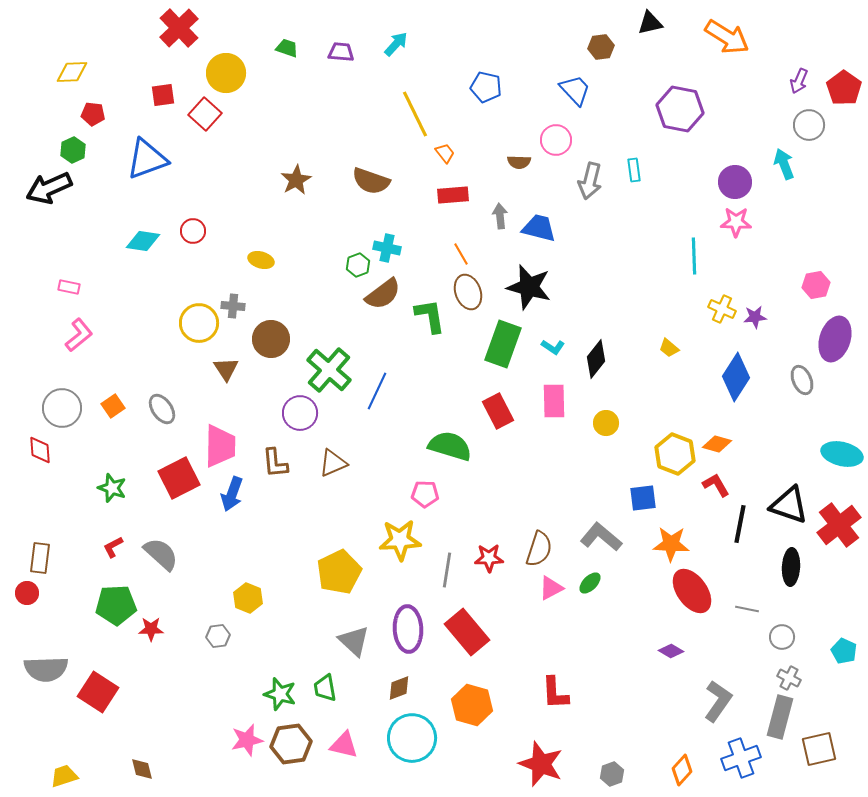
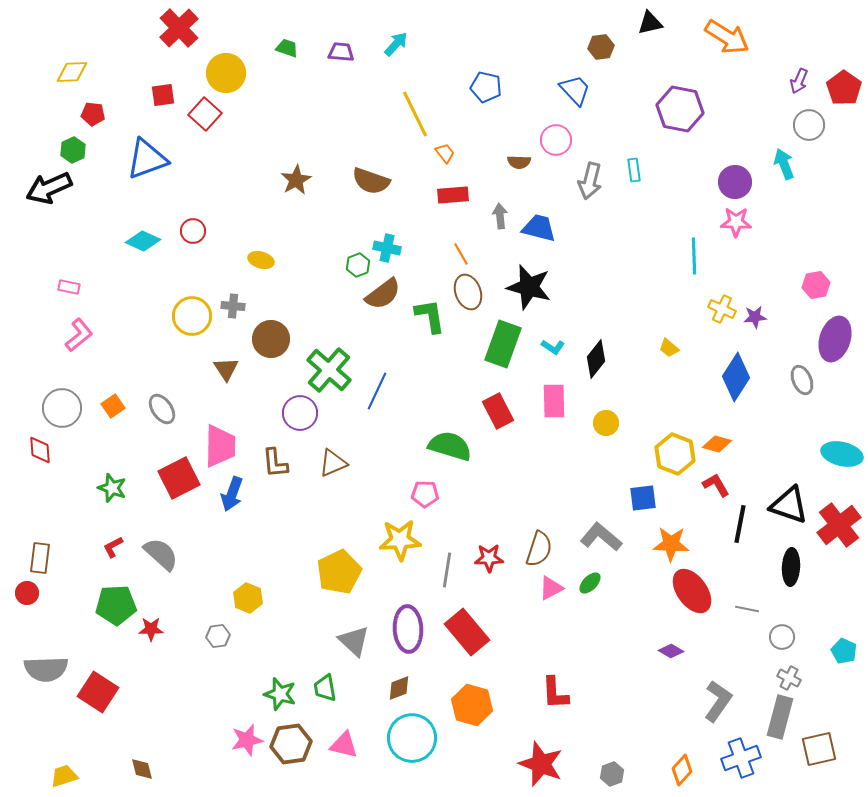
cyan diamond at (143, 241): rotated 16 degrees clockwise
yellow circle at (199, 323): moved 7 px left, 7 px up
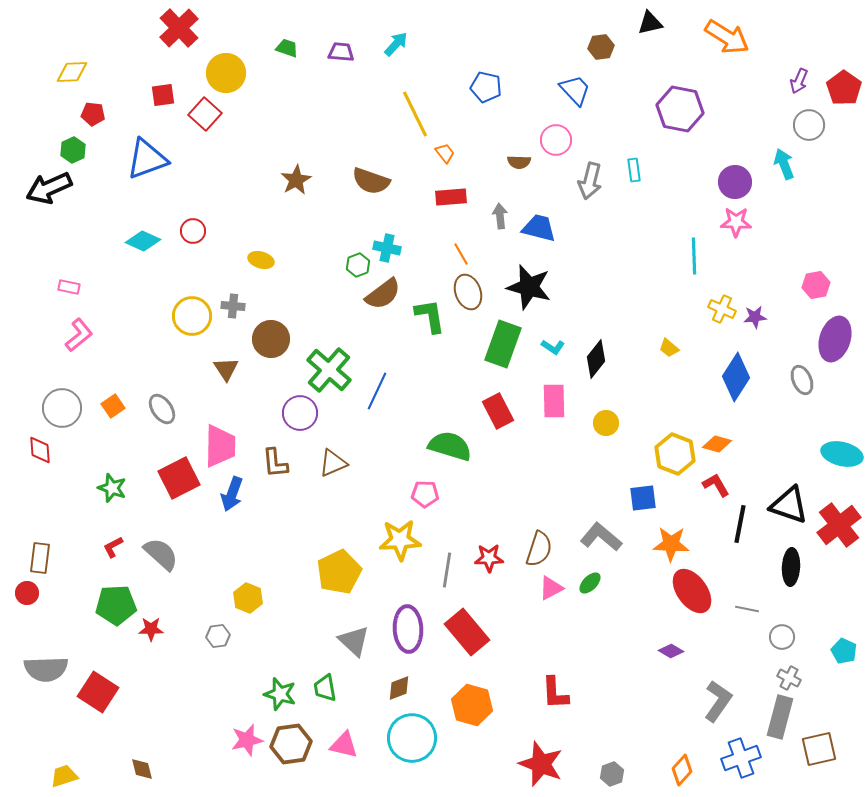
red rectangle at (453, 195): moved 2 px left, 2 px down
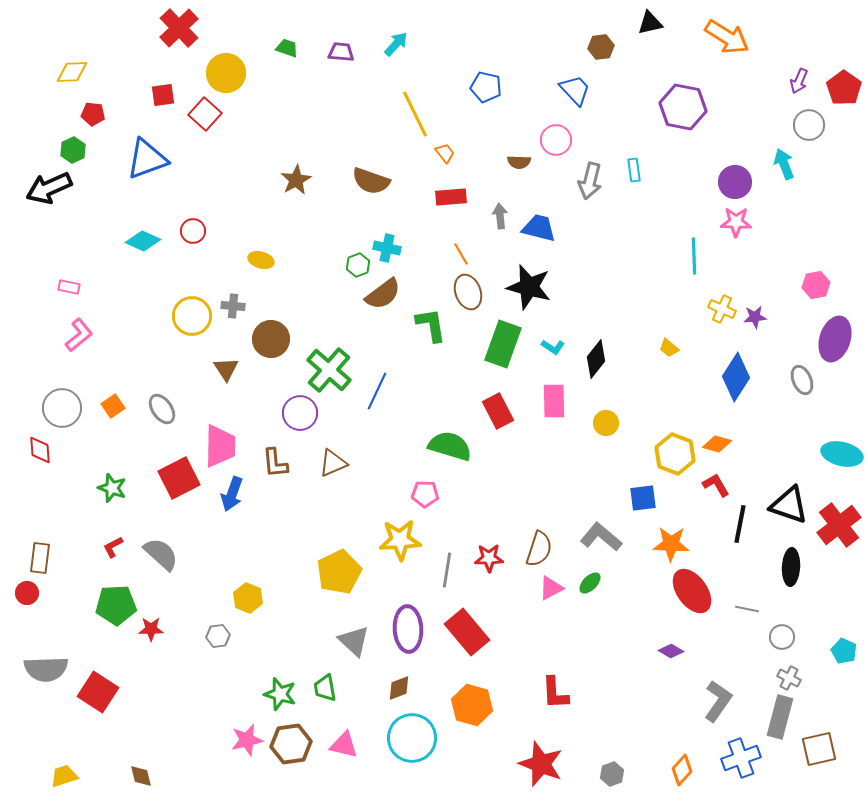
purple hexagon at (680, 109): moved 3 px right, 2 px up
green L-shape at (430, 316): moved 1 px right, 9 px down
brown diamond at (142, 769): moved 1 px left, 7 px down
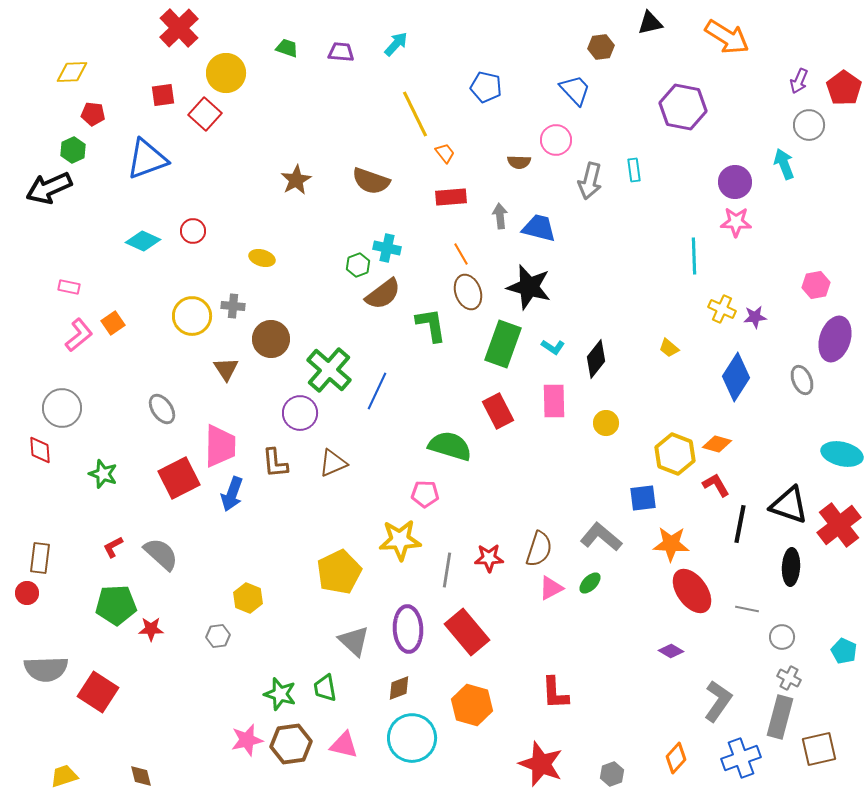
yellow ellipse at (261, 260): moved 1 px right, 2 px up
orange square at (113, 406): moved 83 px up
green star at (112, 488): moved 9 px left, 14 px up
orange diamond at (682, 770): moved 6 px left, 12 px up
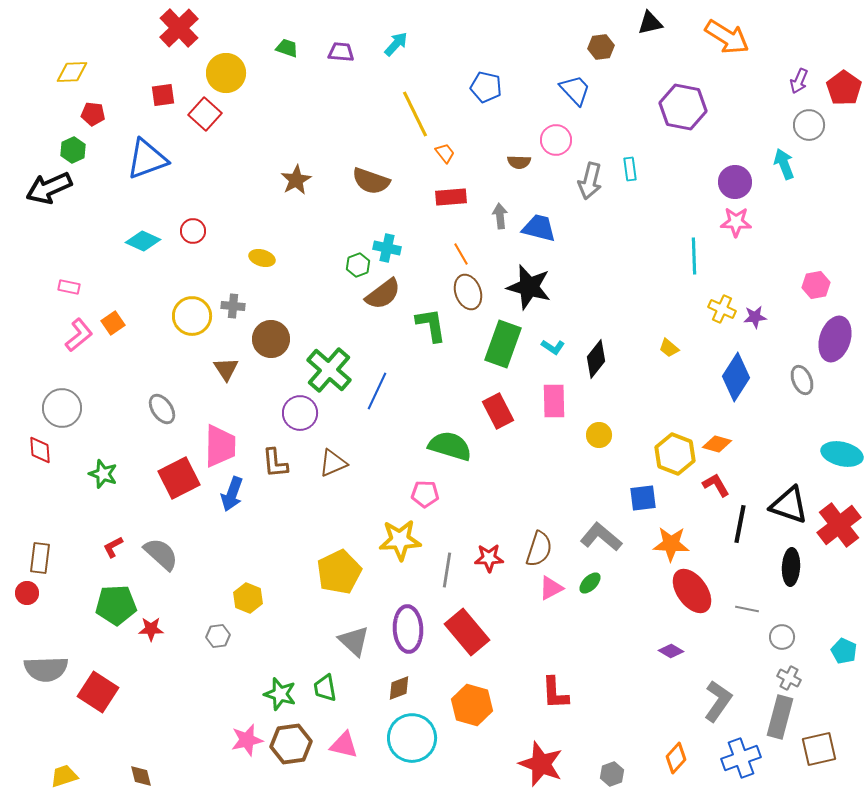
cyan rectangle at (634, 170): moved 4 px left, 1 px up
yellow circle at (606, 423): moved 7 px left, 12 px down
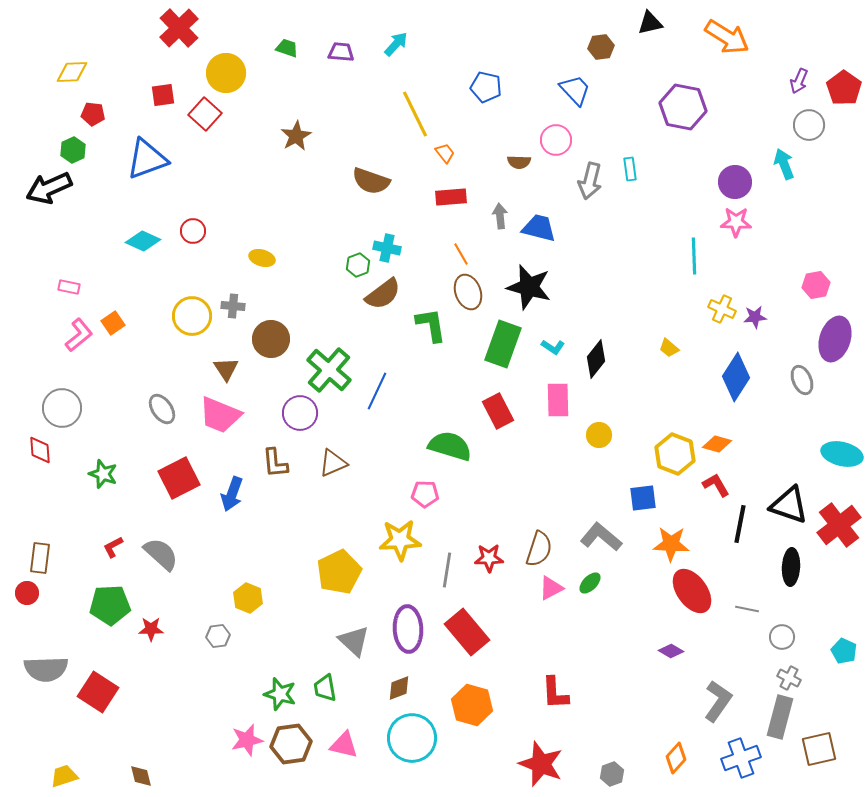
brown star at (296, 180): moved 44 px up
pink rectangle at (554, 401): moved 4 px right, 1 px up
pink trapezoid at (220, 446): moved 31 px up; rotated 111 degrees clockwise
green pentagon at (116, 605): moved 6 px left
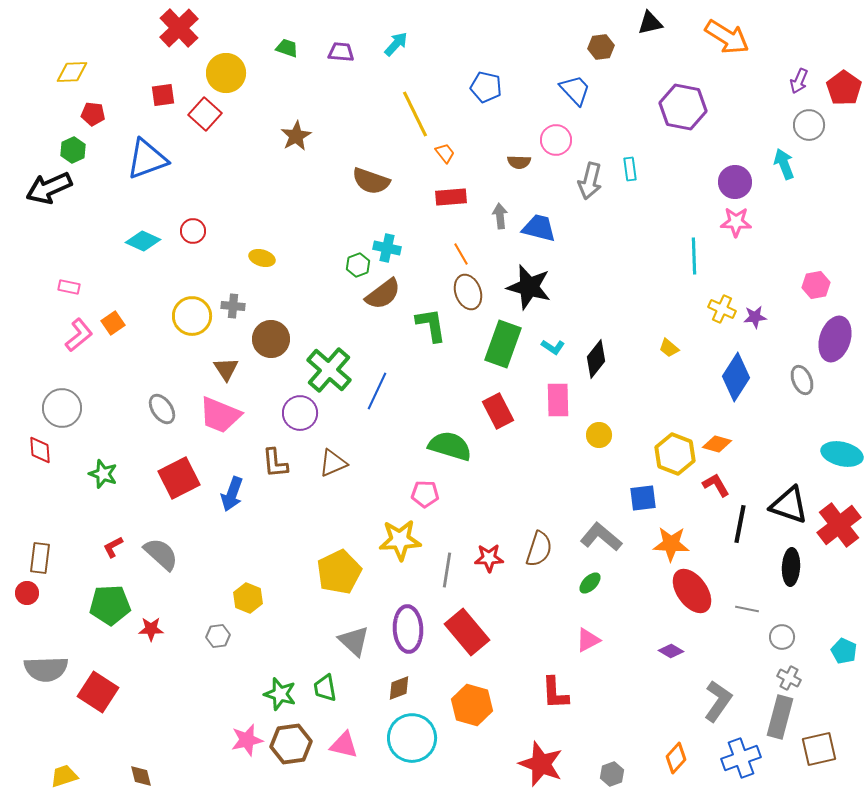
pink triangle at (551, 588): moved 37 px right, 52 px down
